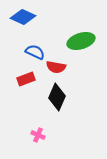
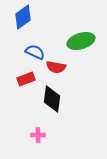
blue diamond: rotated 60 degrees counterclockwise
black diamond: moved 5 px left, 2 px down; rotated 16 degrees counterclockwise
pink cross: rotated 24 degrees counterclockwise
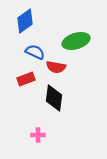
blue diamond: moved 2 px right, 4 px down
green ellipse: moved 5 px left
black diamond: moved 2 px right, 1 px up
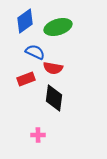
green ellipse: moved 18 px left, 14 px up
red semicircle: moved 3 px left, 1 px down
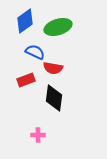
red rectangle: moved 1 px down
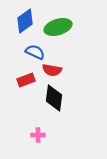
red semicircle: moved 1 px left, 2 px down
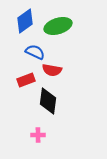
green ellipse: moved 1 px up
black diamond: moved 6 px left, 3 px down
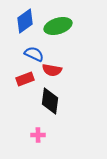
blue semicircle: moved 1 px left, 2 px down
red rectangle: moved 1 px left, 1 px up
black diamond: moved 2 px right
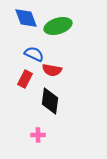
blue diamond: moved 1 px right, 3 px up; rotated 75 degrees counterclockwise
red rectangle: rotated 42 degrees counterclockwise
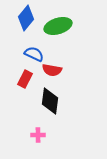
blue diamond: rotated 60 degrees clockwise
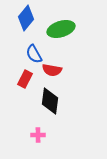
green ellipse: moved 3 px right, 3 px down
blue semicircle: rotated 144 degrees counterclockwise
